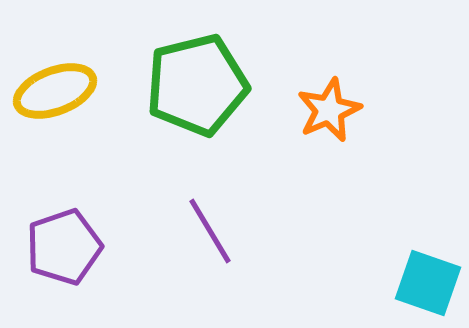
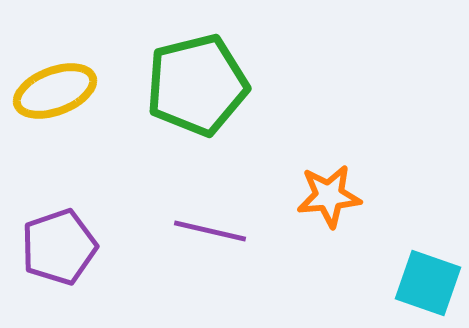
orange star: moved 86 px down; rotated 18 degrees clockwise
purple line: rotated 46 degrees counterclockwise
purple pentagon: moved 5 px left
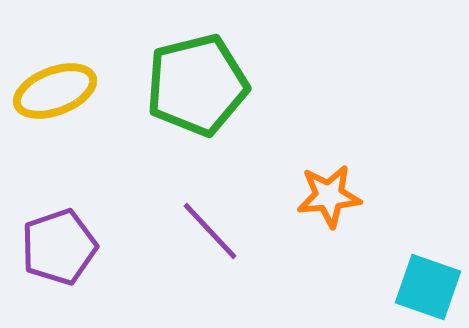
purple line: rotated 34 degrees clockwise
cyan square: moved 4 px down
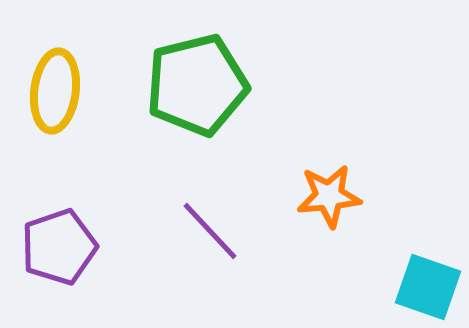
yellow ellipse: rotated 62 degrees counterclockwise
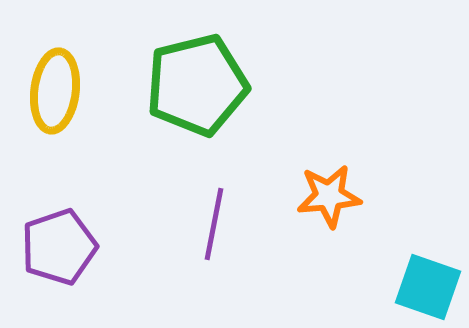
purple line: moved 4 px right, 7 px up; rotated 54 degrees clockwise
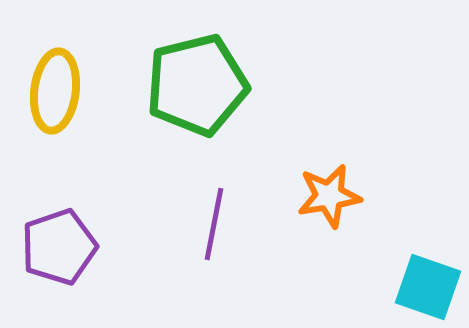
orange star: rotated 4 degrees counterclockwise
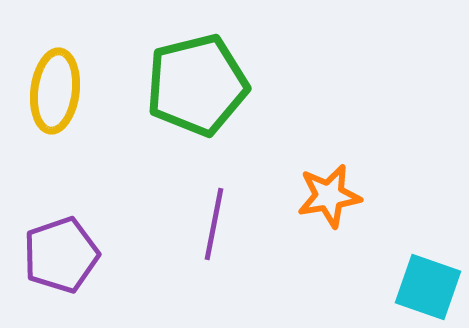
purple pentagon: moved 2 px right, 8 px down
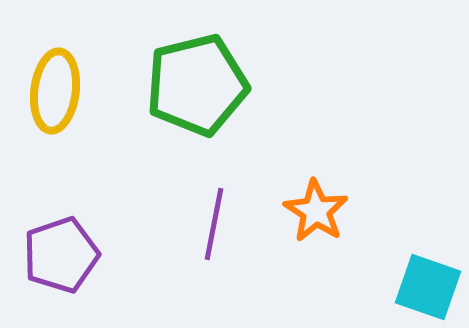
orange star: moved 13 px left, 15 px down; rotated 30 degrees counterclockwise
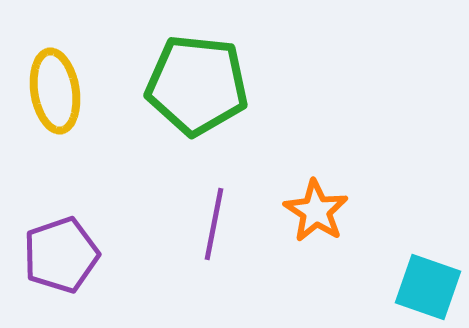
green pentagon: rotated 20 degrees clockwise
yellow ellipse: rotated 16 degrees counterclockwise
